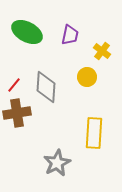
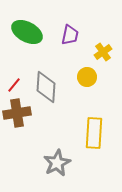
yellow cross: moved 1 px right, 1 px down; rotated 18 degrees clockwise
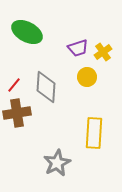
purple trapezoid: moved 8 px right, 13 px down; rotated 60 degrees clockwise
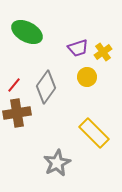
gray diamond: rotated 32 degrees clockwise
yellow rectangle: rotated 48 degrees counterclockwise
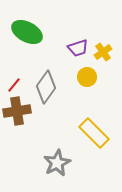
brown cross: moved 2 px up
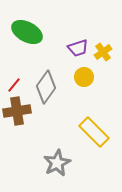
yellow circle: moved 3 px left
yellow rectangle: moved 1 px up
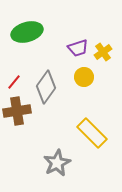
green ellipse: rotated 44 degrees counterclockwise
red line: moved 3 px up
yellow rectangle: moved 2 px left, 1 px down
